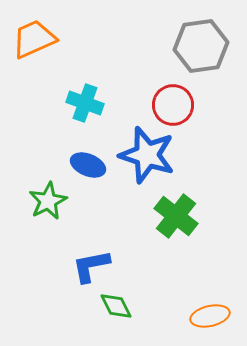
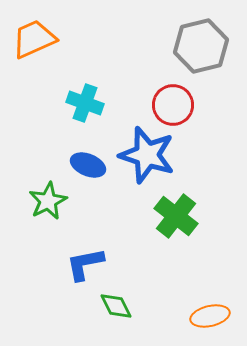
gray hexagon: rotated 6 degrees counterclockwise
blue L-shape: moved 6 px left, 2 px up
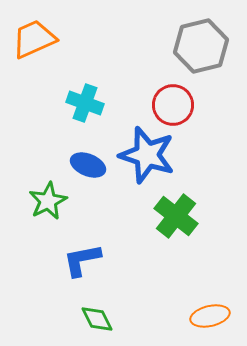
blue L-shape: moved 3 px left, 4 px up
green diamond: moved 19 px left, 13 px down
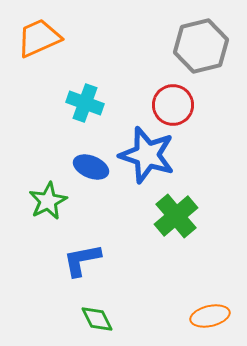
orange trapezoid: moved 5 px right, 1 px up
blue ellipse: moved 3 px right, 2 px down
green cross: rotated 12 degrees clockwise
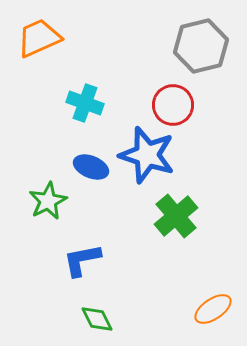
orange ellipse: moved 3 px right, 7 px up; rotated 21 degrees counterclockwise
